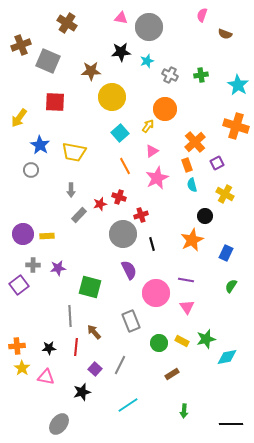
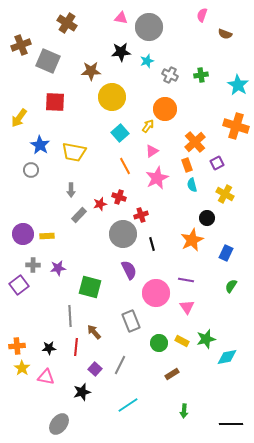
black circle at (205, 216): moved 2 px right, 2 px down
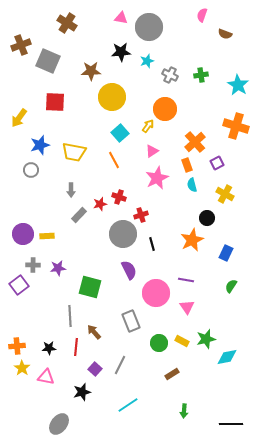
blue star at (40, 145): rotated 24 degrees clockwise
orange line at (125, 166): moved 11 px left, 6 px up
